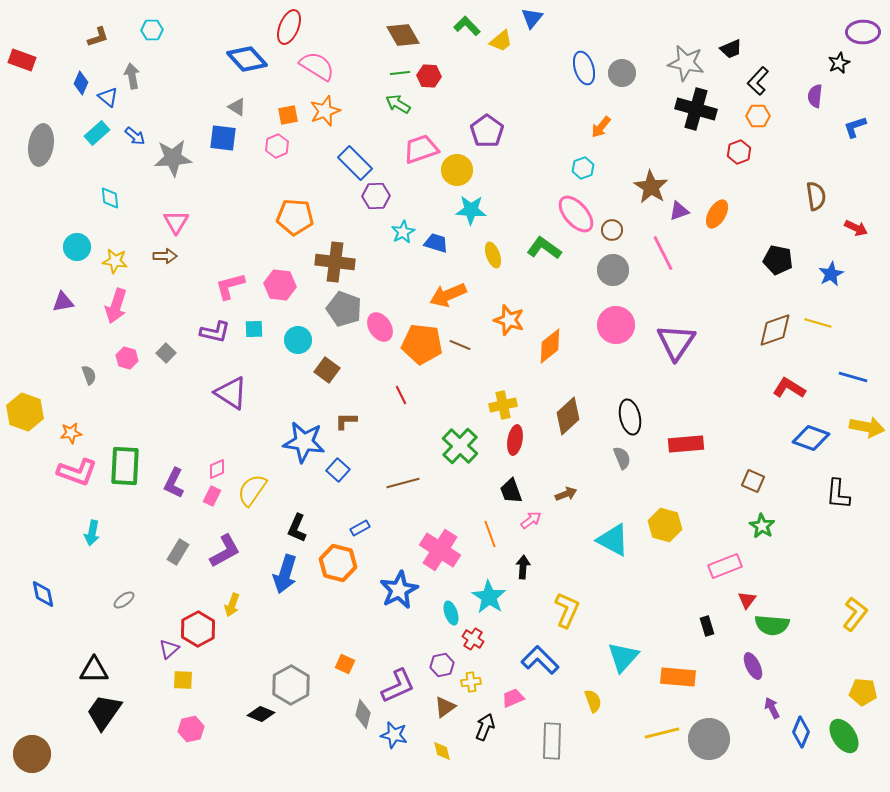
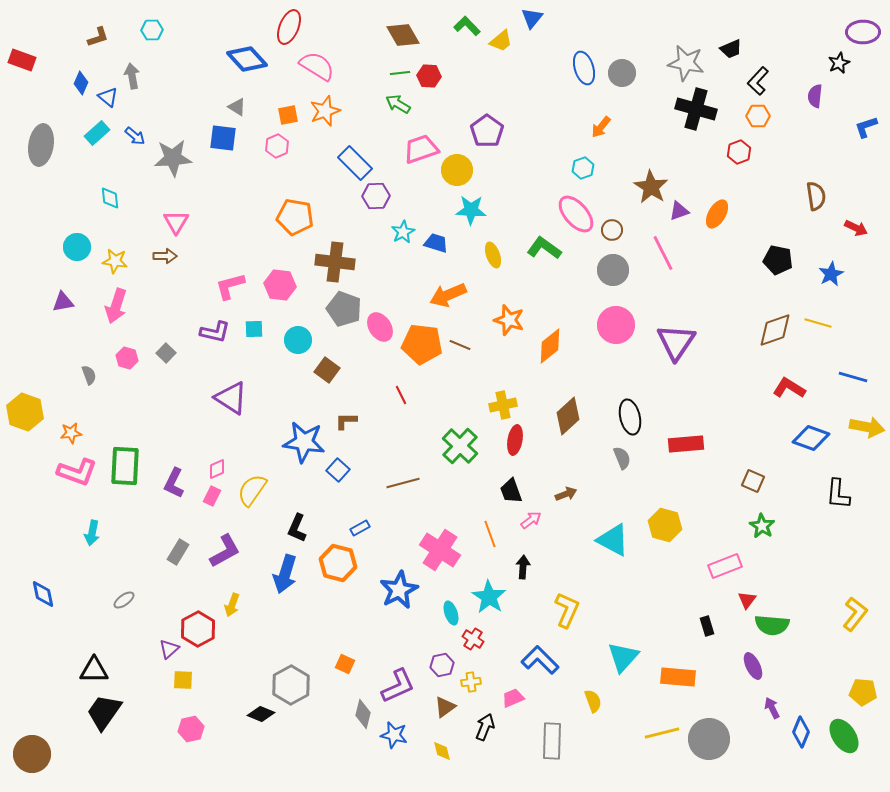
blue L-shape at (855, 127): moved 11 px right
orange pentagon at (295, 217): rotated 6 degrees clockwise
purple triangle at (231, 393): moved 5 px down
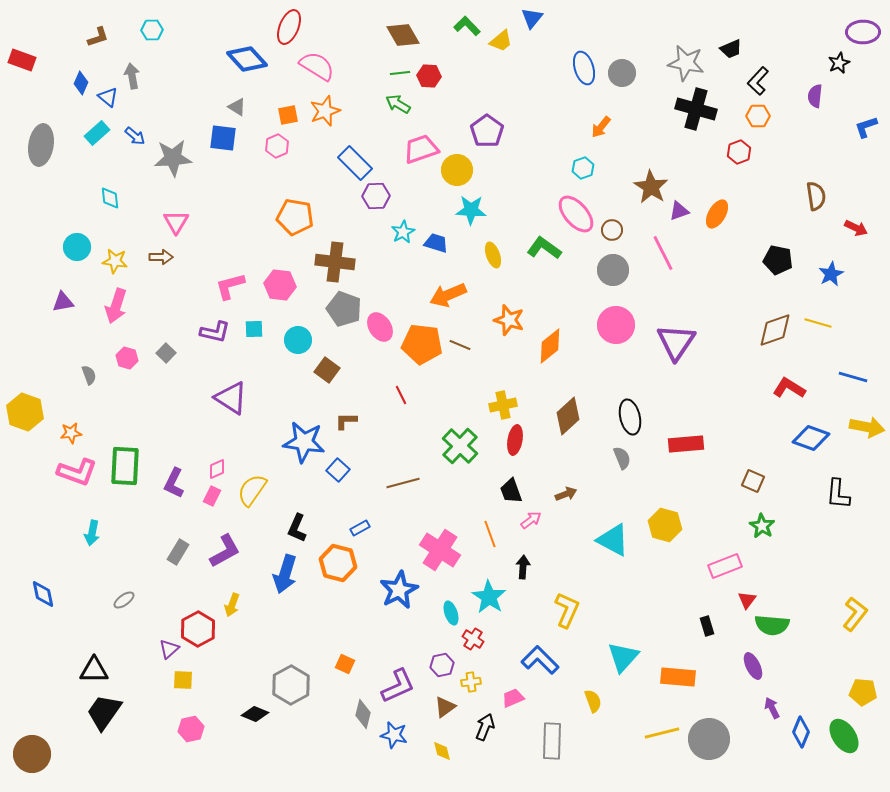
brown arrow at (165, 256): moved 4 px left, 1 px down
black diamond at (261, 714): moved 6 px left
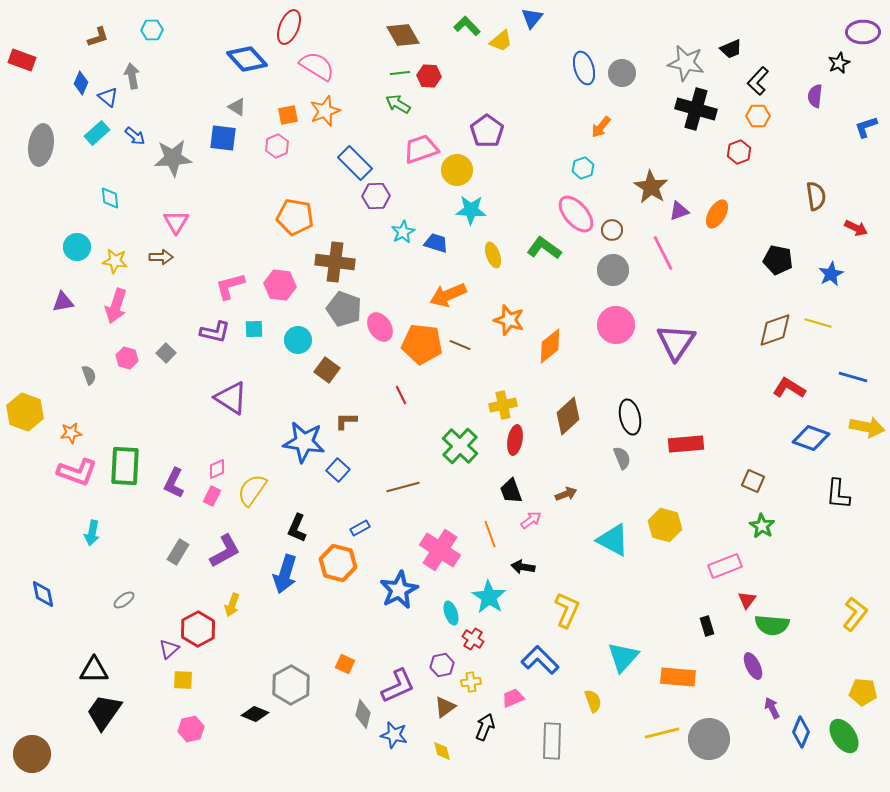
brown line at (403, 483): moved 4 px down
black arrow at (523, 567): rotated 85 degrees counterclockwise
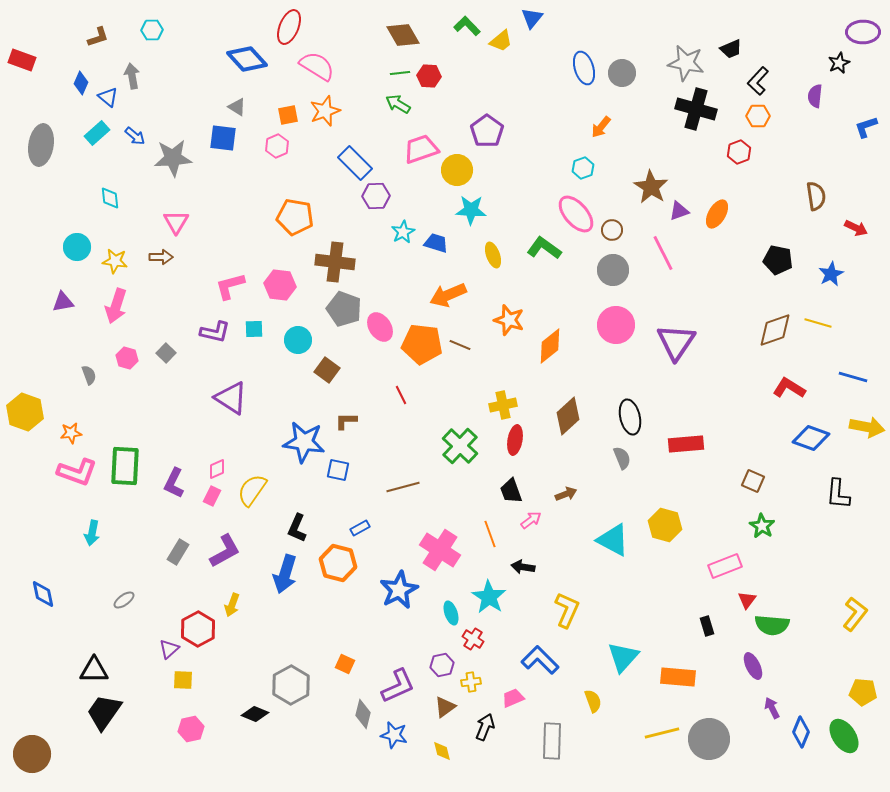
blue square at (338, 470): rotated 30 degrees counterclockwise
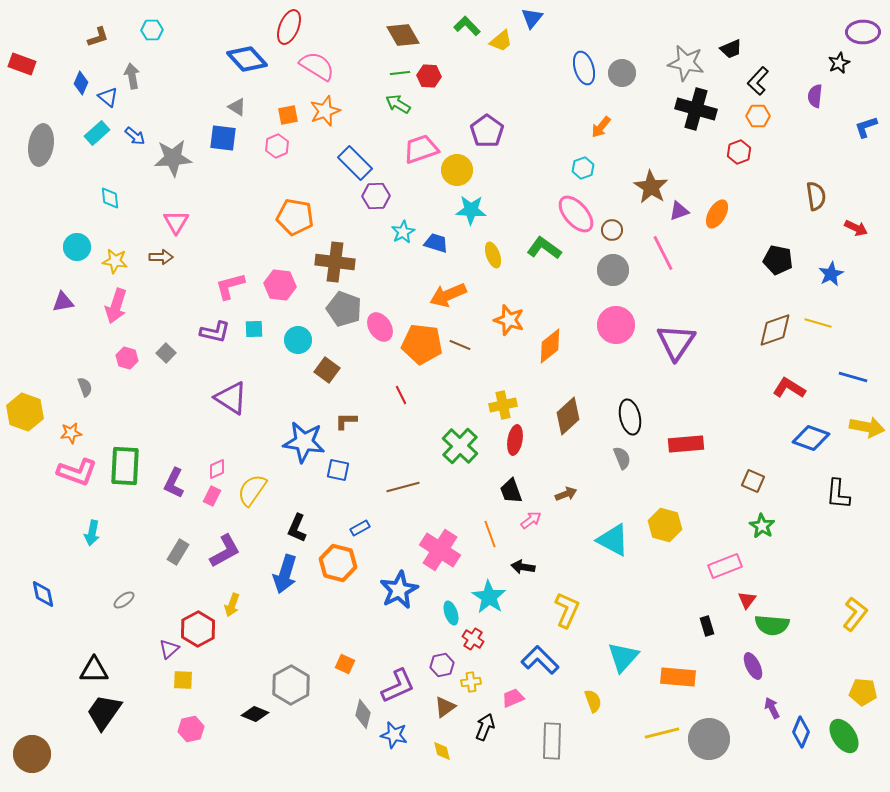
red rectangle at (22, 60): moved 4 px down
gray semicircle at (89, 375): moved 4 px left, 12 px down
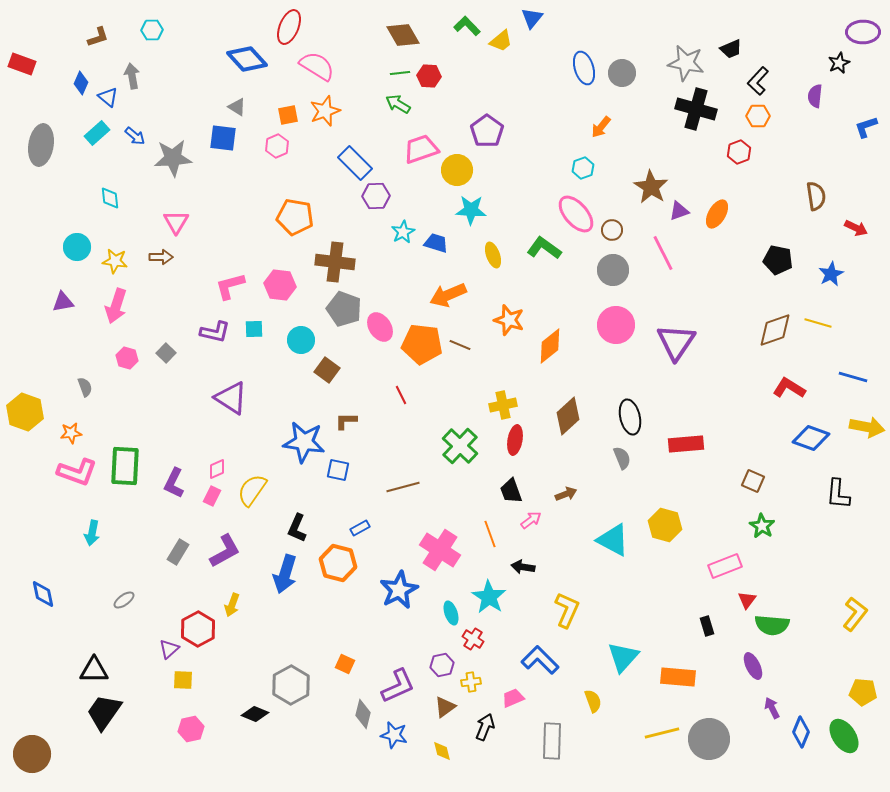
cyan circle at (298, 340): moved 3 px right
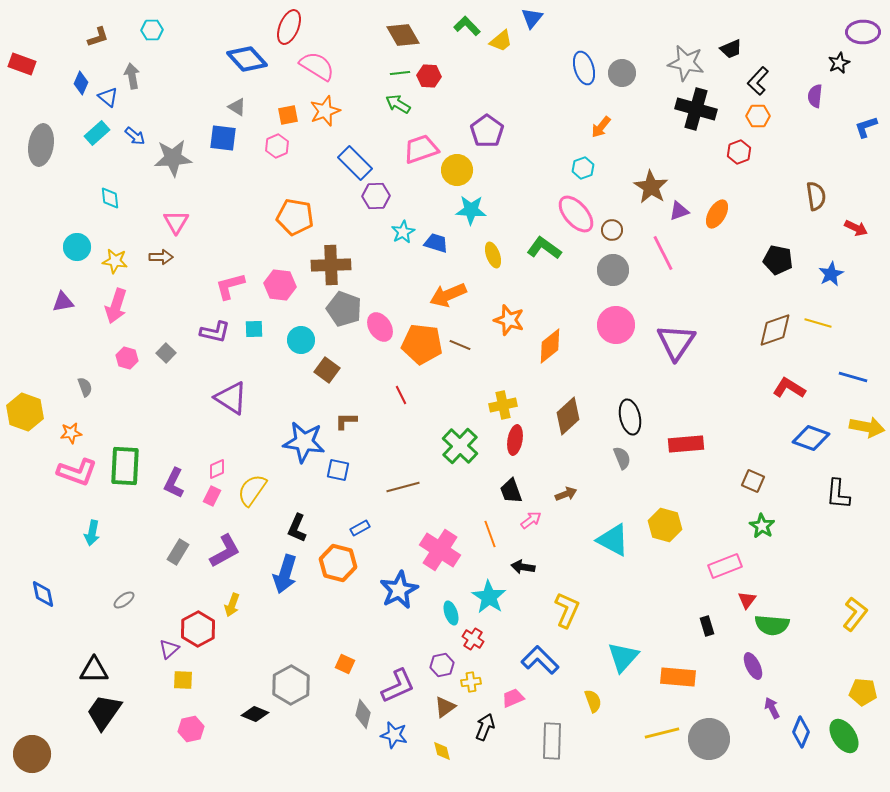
brown cross at (335, 262): moved 4 px left, 3 px down; rotated 9 degrees counterclockwise
